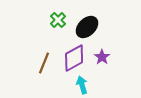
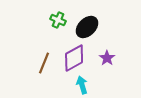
green cross: rotated 21 degrees counterclockwise
purple star: moved 5 px right, 1 px down
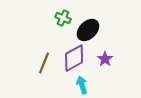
green cross: moved 5 px right, 2 px up
black ellipse: moved 1 px right, 3 px down
purple star: moved 2 px left, 1 px down
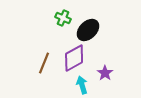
purple star: moved 14 px down
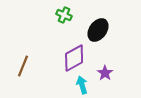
green cross: moved 1 px right, 3 px up
black ellipse: moved 10 px right; rotated 10 degrees counterclockwise
brown line: moved 21 px left, 3 px down
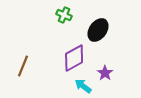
cyan arrow: moved 1 px right, 1 px down; rotated 36 degrees counterclockwise
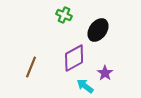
brown line: moved 8 px right, 1 px down
cyan arrow: moved 2 px right
